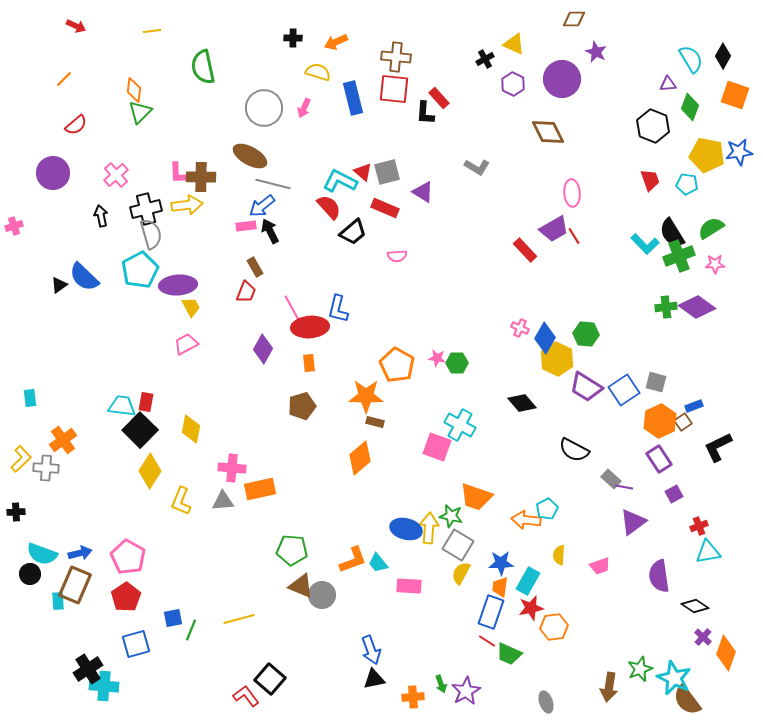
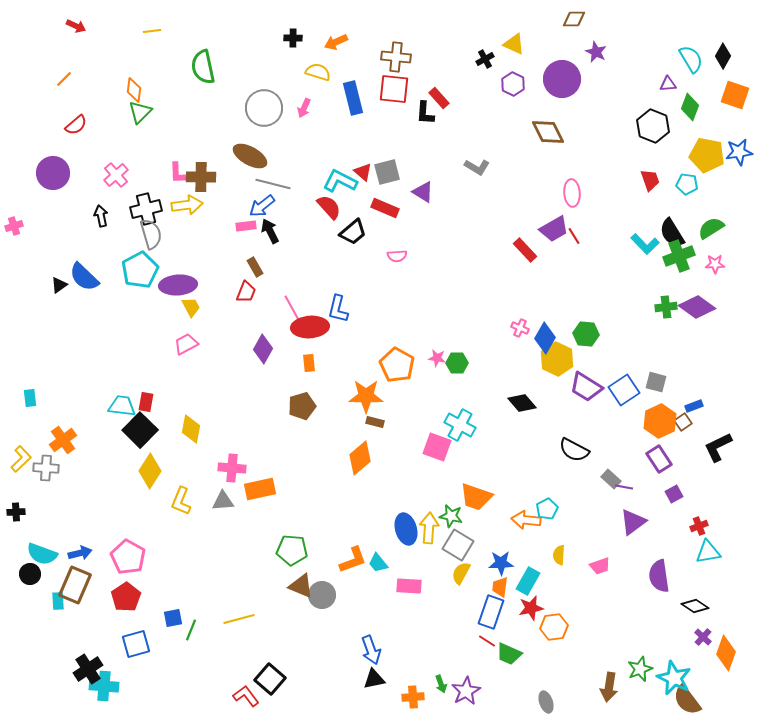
blue ellipse at (406, 529): rotated 60 degrees clockwise
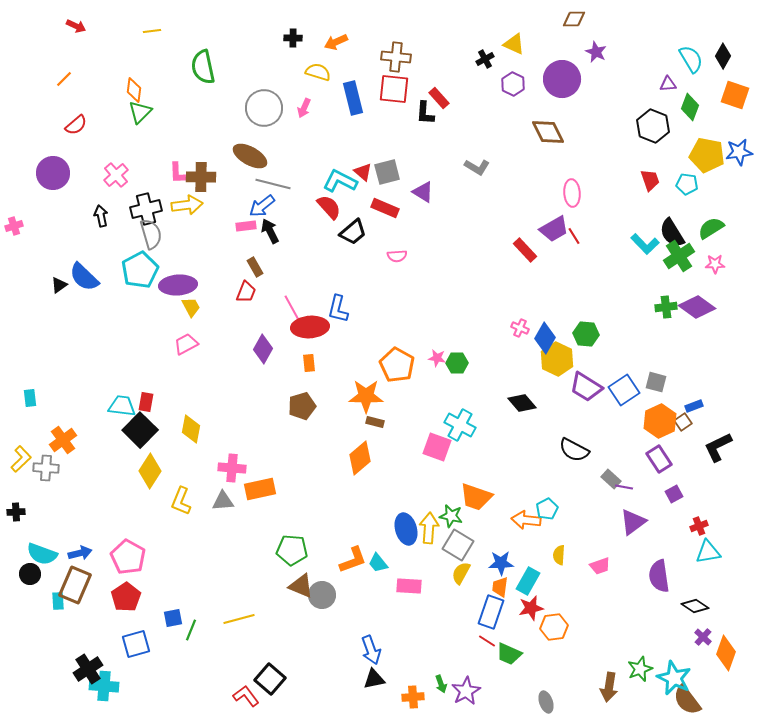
green cross at (679, 256): rotated 12 degrees counterclockwise
